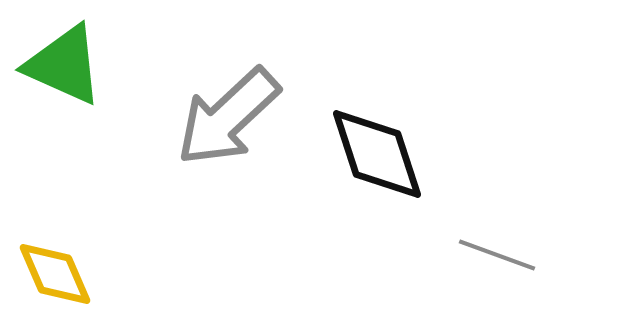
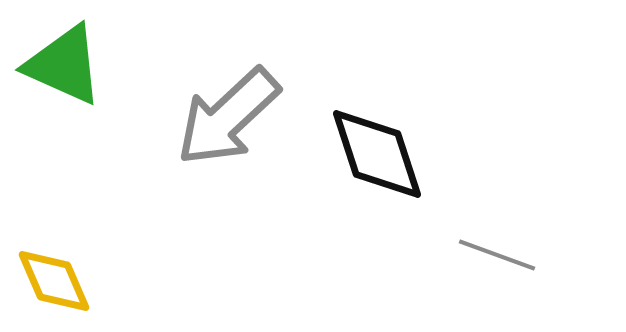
yellow diamond: moved 1 px left, 7 px down
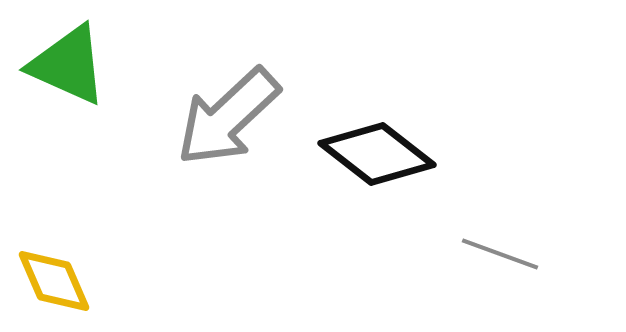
green triangle: moved 4 px right
black diamond: rotated 34 degrees counterclockwise
gray line: moved 3 px right, 1 px up
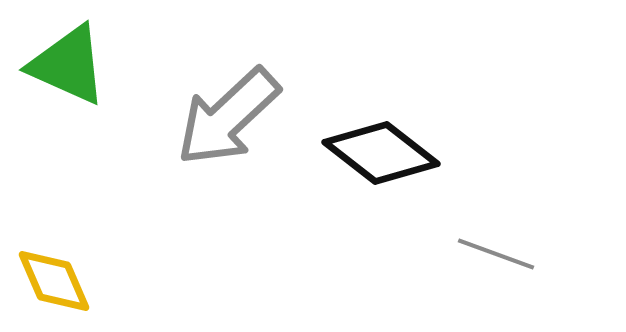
black diamond: moved 4 px right, 1 px up
gray line: moved 4 px left
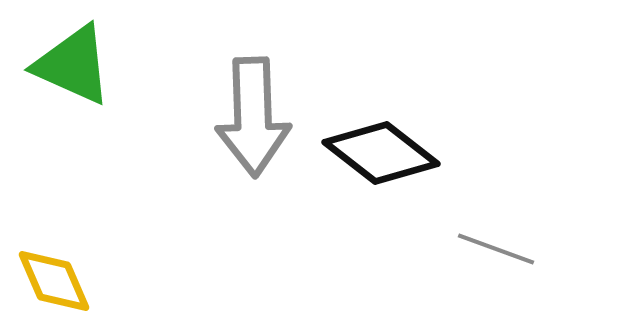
green triangle: moved 5 px right
gray arrow: moved 25 px right; rotated 49 degrees counterclockwise
gray line: moved 5 px up
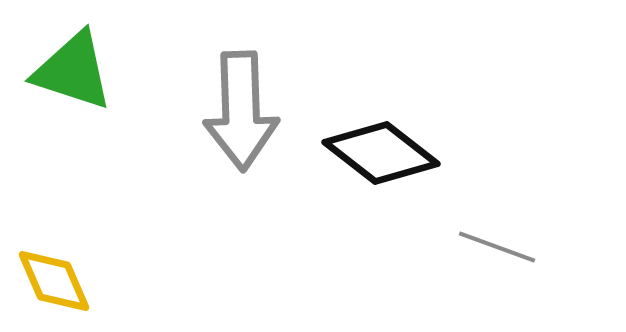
green triangle: moved 6 px down; rotated 6 degrees counterclockwise
gray arrow: moved 12 px left, 6 px up
gray line: moved 1 px right, 2 px up
